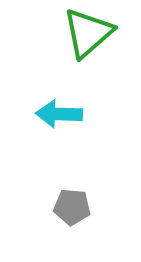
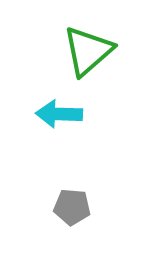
green triangle: moved 18 px down
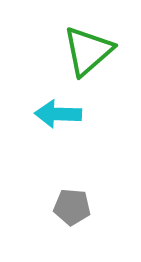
cyan arrow: moved 1 px left
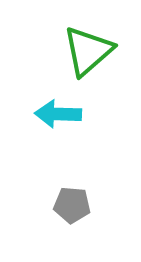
gray pentagon: moved 2 px up
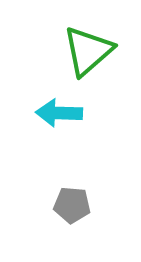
cyan arrow: moved 1 px right, 1 px up
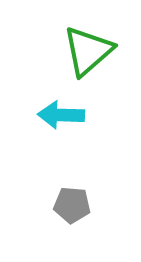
cyan arrow: moved 2 px right, 2 px down
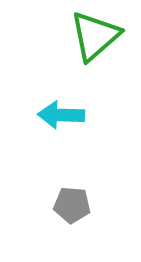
green triangle: moved 7 px right, 15 px up
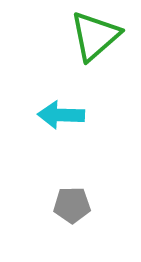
gray pentagon: rotated 6 degrees counterclockwise
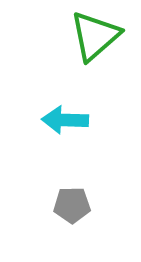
cyan arrow: moved 4 px right, 5 px down
